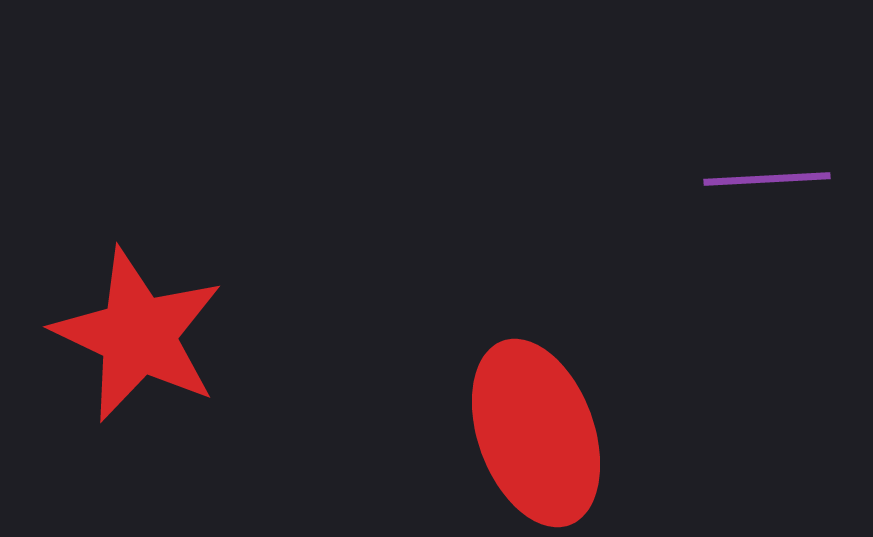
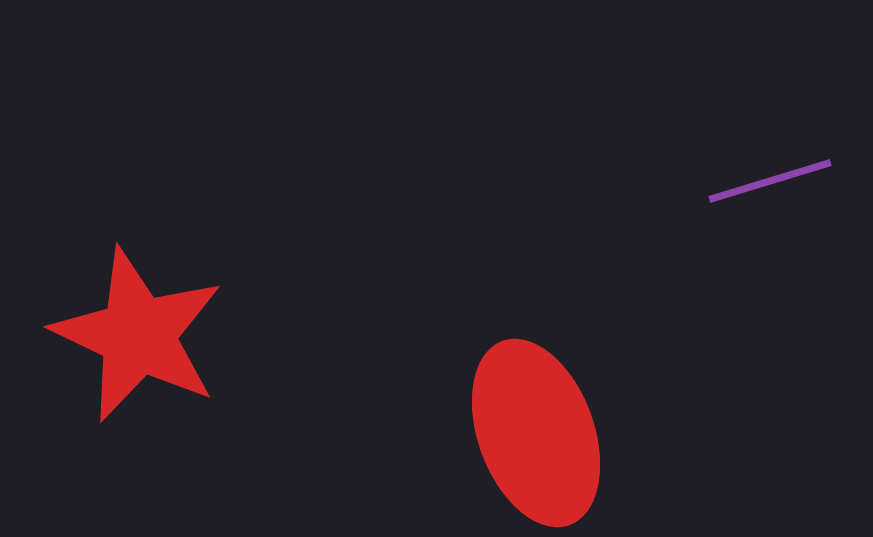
purple line: moved 3 px right, 2 px down; rotated 14 degrees counterclockwise
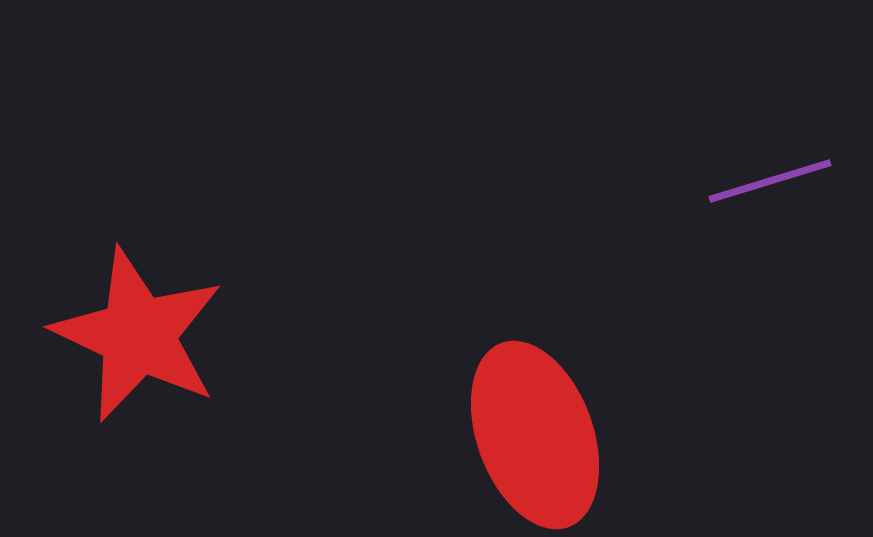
red ellipse: moved 1 px left, 2 px down
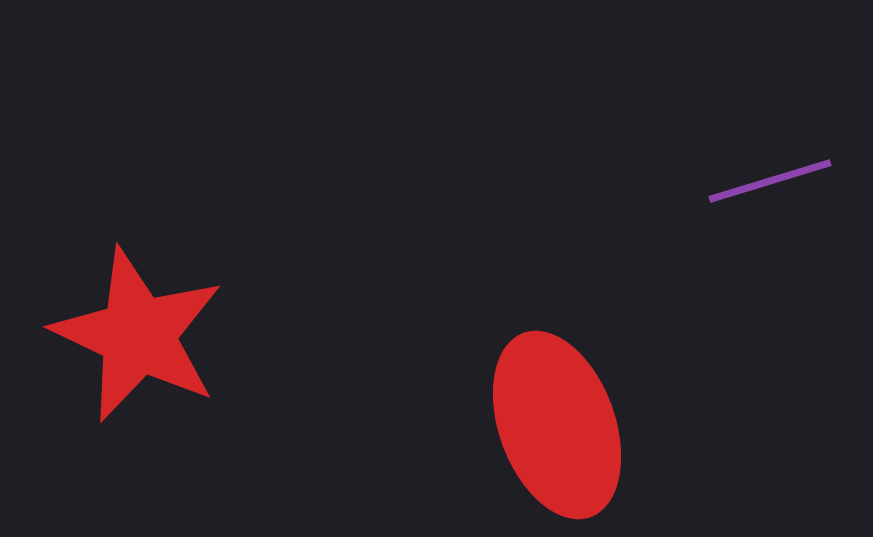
red ellipse: moved 22 px right, 10 px up
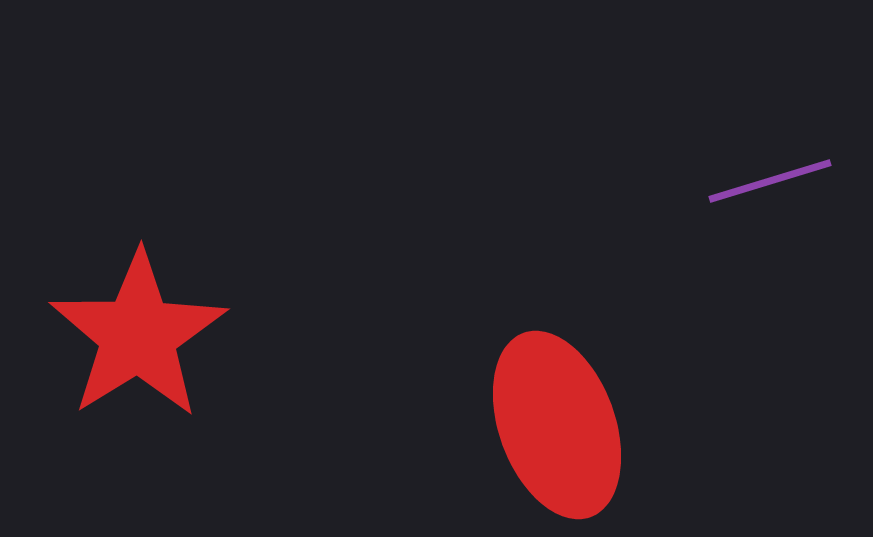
red star: rotated 15 degrees clockwise
